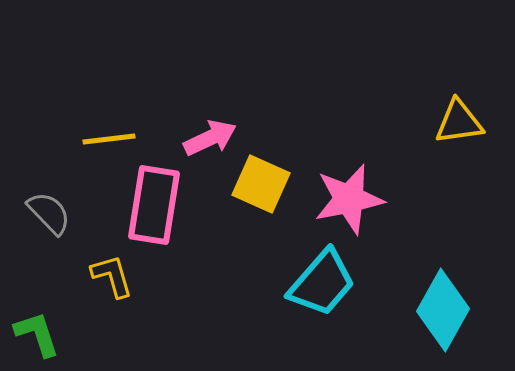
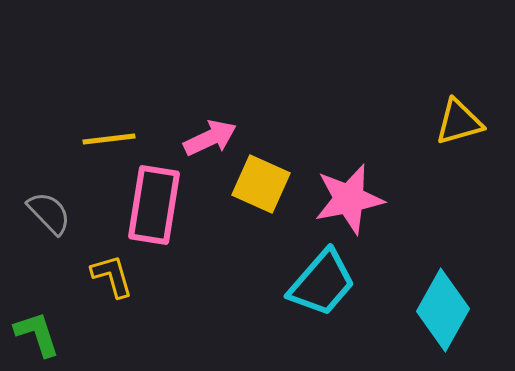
yellow triangle: rotated 8 degrees counterclockwise
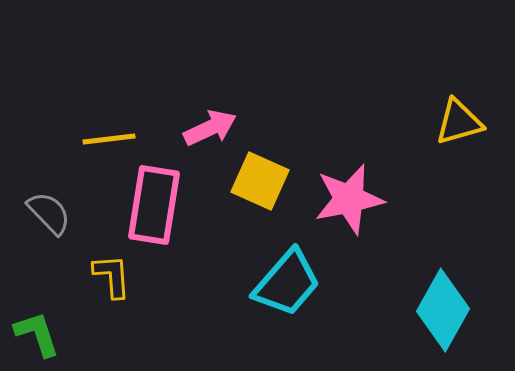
pink arrow: moved 10 px up
yellow square: moved 1 px left, 3 px up
yellow L-shape: rotated 12 degrees clockwise
cyan trapezoid: moved 35 px left
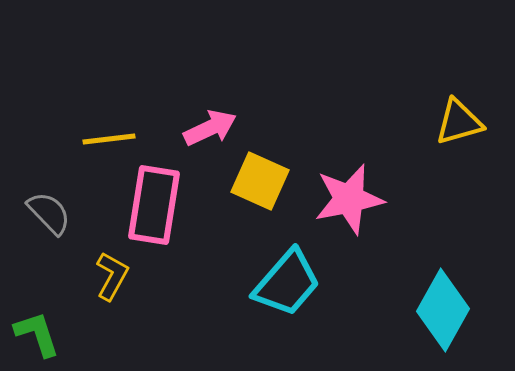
yellow L-shape: rotated 33 degrees clockwise
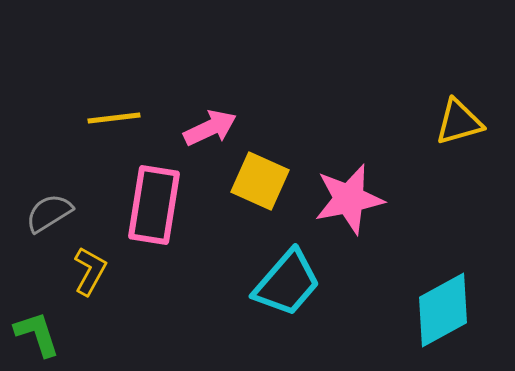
yellow line: moved 5 px right, 21 px up
gray semicircle: rotated 78 degrees counterclockwise
yellow L-shape: moved 22 px left, 5 px up
cyan diamond: rotated 32 degrees clockwise
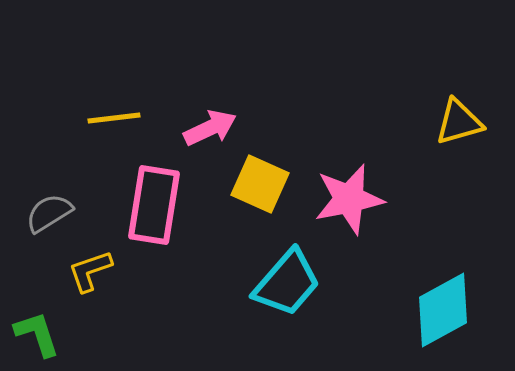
yellow square: moved 3 px down
yellow L-shape: rotated 138 degrees counterclockwise
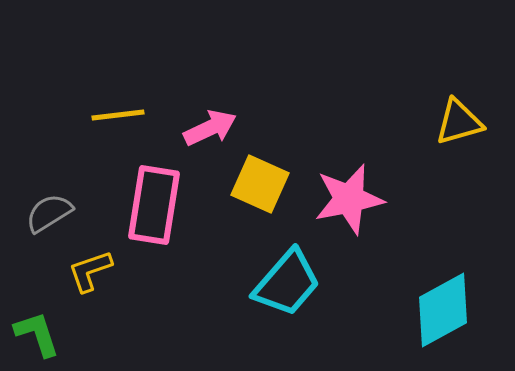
yellow line: moved 4 px right, 3 px up
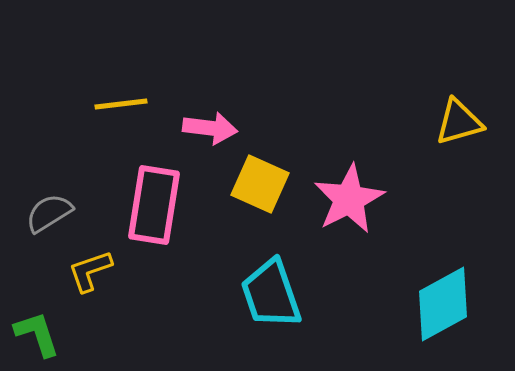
yellow line: moved 3 px right, 11 px up
pink arrow: rotated 32 degrees clockwise
pink star: rotated 16 degrees counterclockwise
cyan trapezoid: moved 16 px left, 11 px down; rotated 120 degrees clockwise
cyan diamond: moved 6 px up
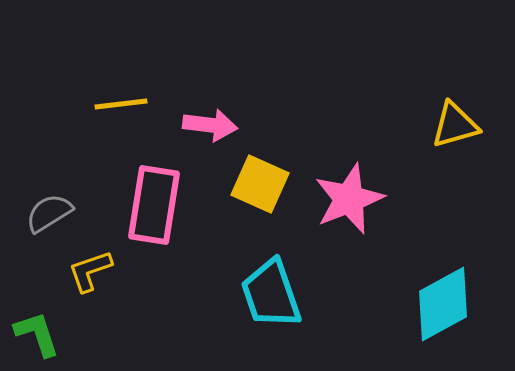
yellow triangle: moved 4 px left, 3 px down
pink arrow: moved 3 px up
pink star: rotated 6 degrees clockwise
